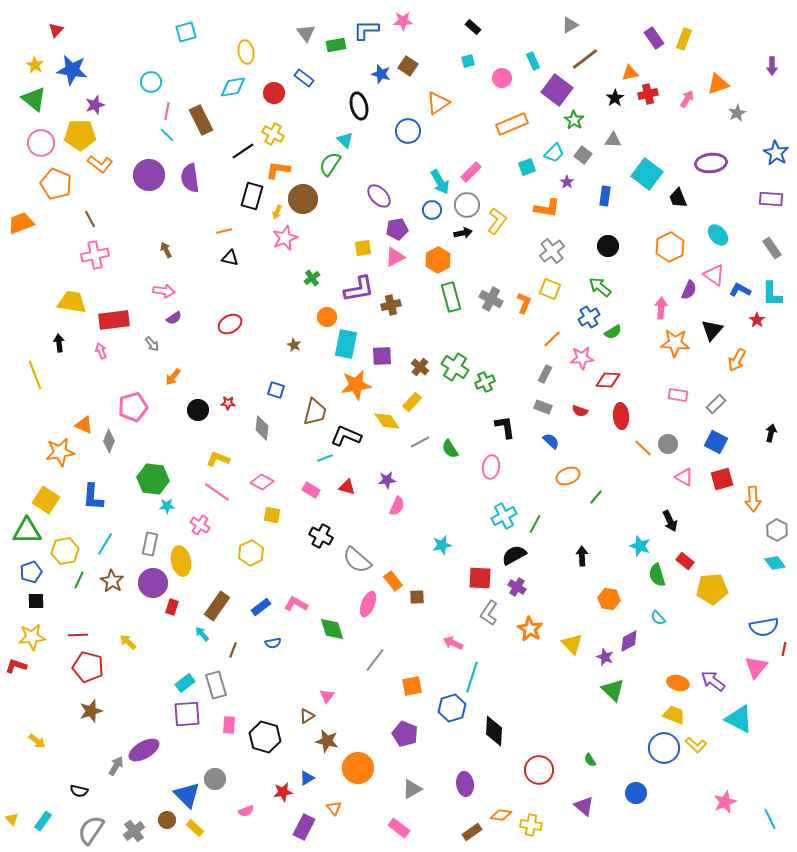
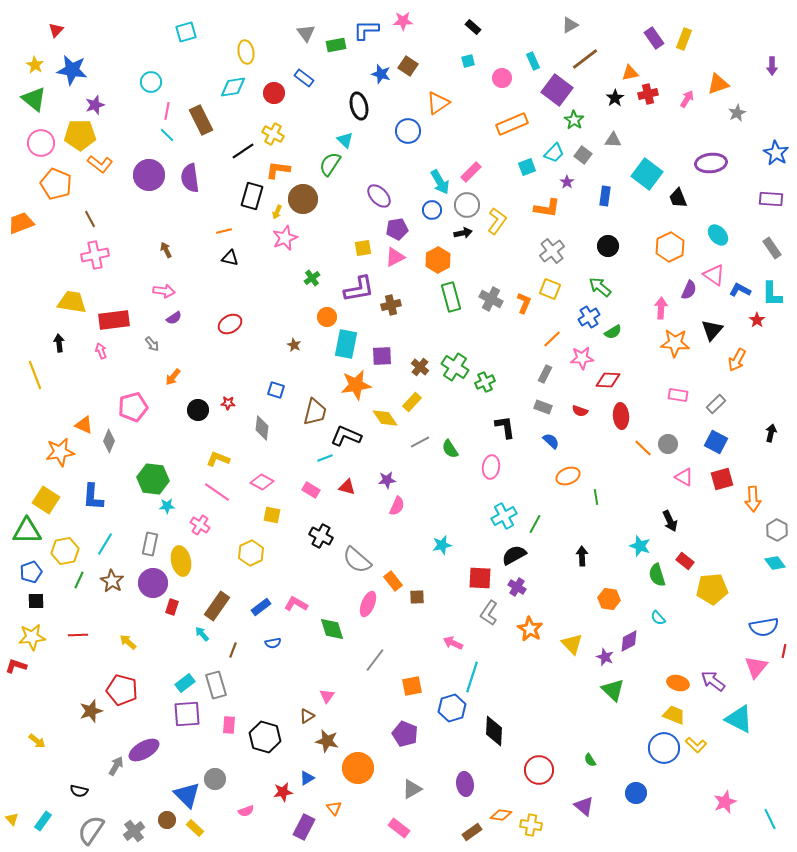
yellow diamond at (387, 421): moved 2 px left, 3 px up
green line at (596, 497): rotated 49 degrees counterclockwise
red line at (784, 649): moved 2 px down
red pentagon at (88, 667): moved 34 px right, 23 px down
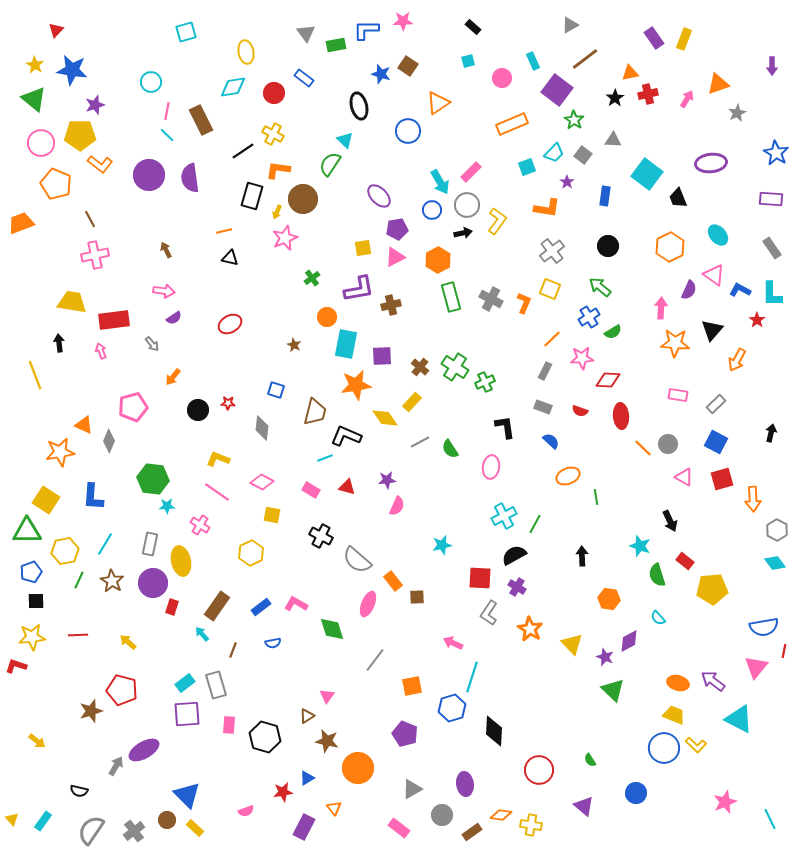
gray rectangle at (545, 374): moved 3 px up
gray circle at (215, 779): moved 227 px right, 36 px down
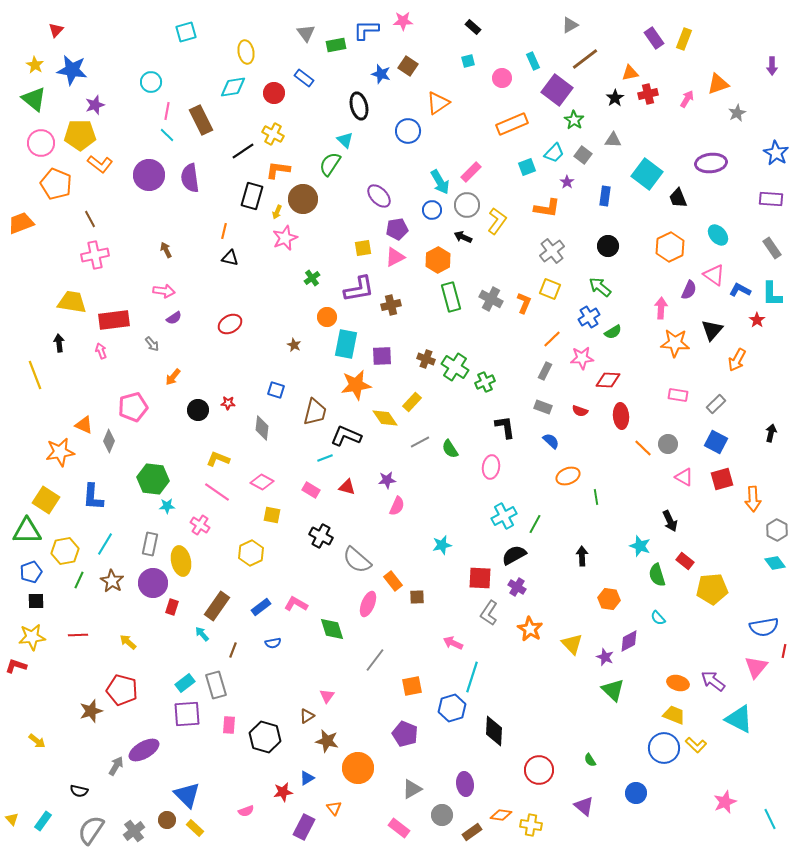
orange line at (224, 231): rotated 63 degrees counterclockwise
black arrow at (463, 233): moved 4 px down; rotated 144 degrees counterclockwise
brown cross at (420, 367): moved 6 px right, 8 px up; rotated 18 degrees counterclockwise
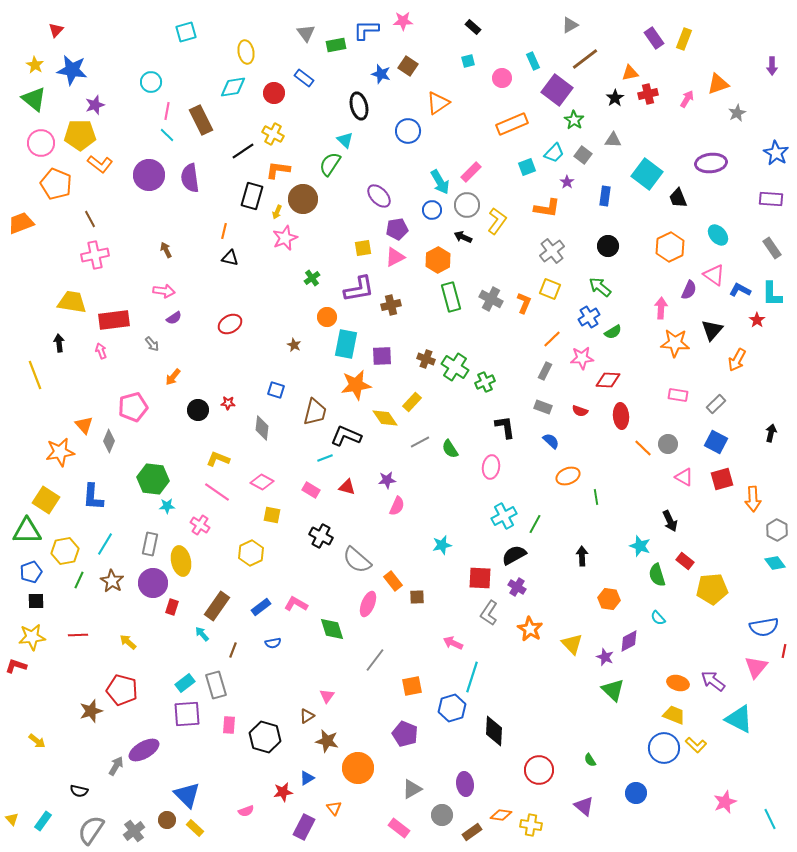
orange triangle at (84, 425): rotated 24 degrees clockwise
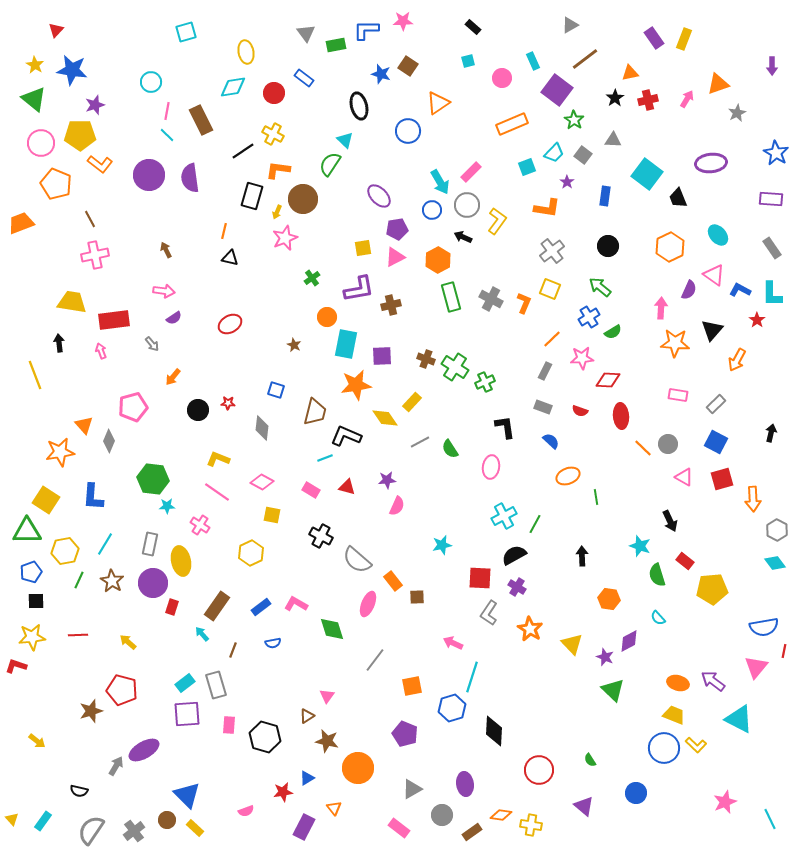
red cross at (648, 94): moved 6 px down
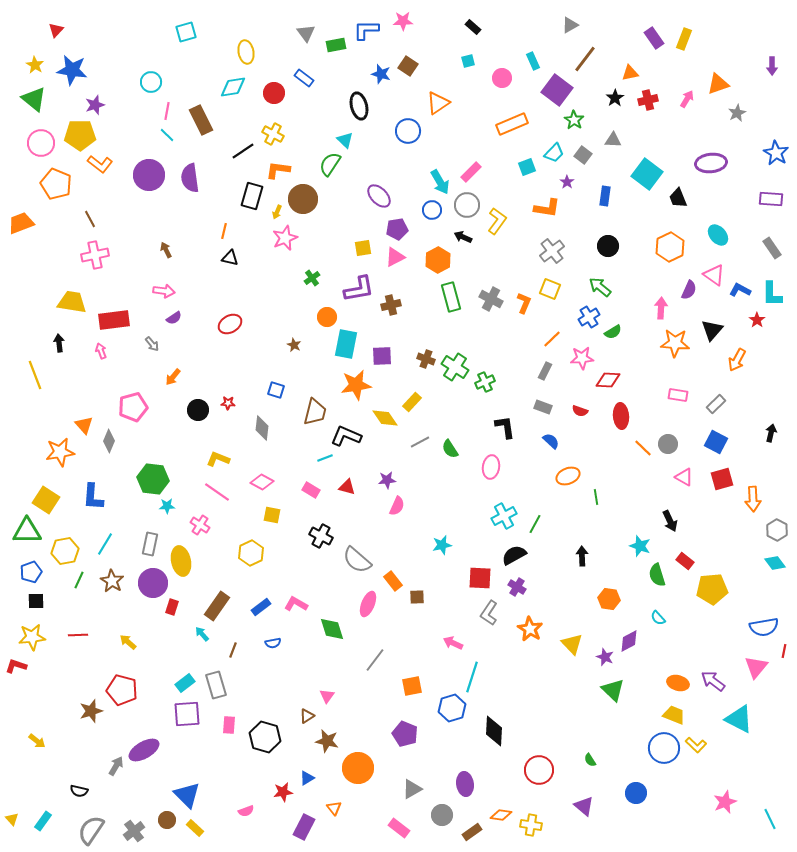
brown line at (585, 59): rotated 16 degrees counterclockwise
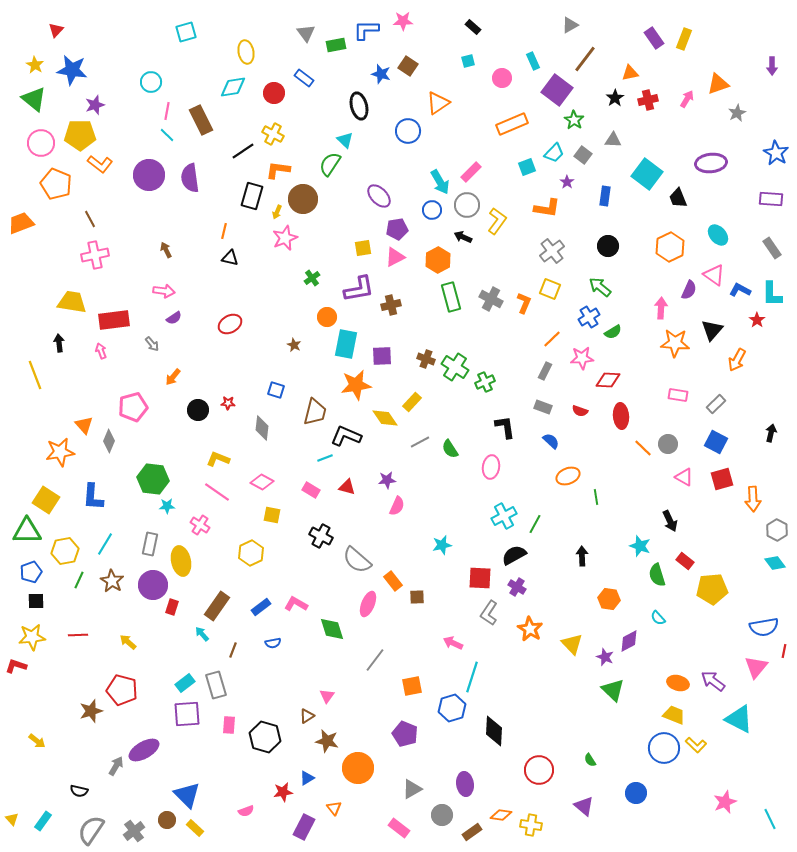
purple circle at (153, 583): moved 2 px down
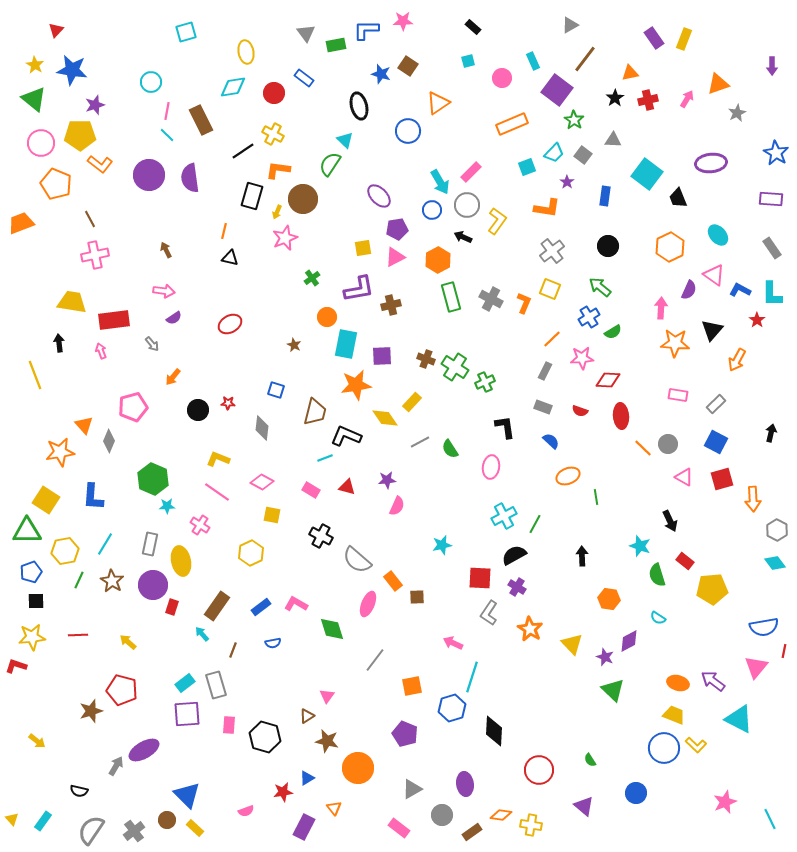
green hexagon at (153, 479): rotated 16 degrees clockwise
cyan semicircle at (658, 618): rotated 14 degrees counterclockwise
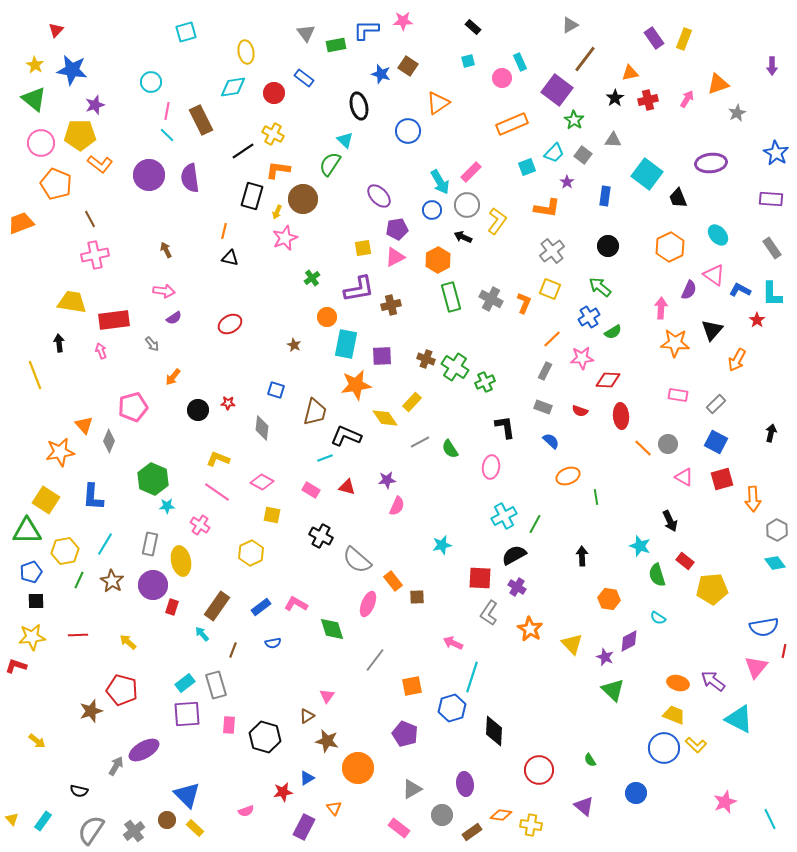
cyan rectangle at (533, 61): moved 13 px left, 1 px down
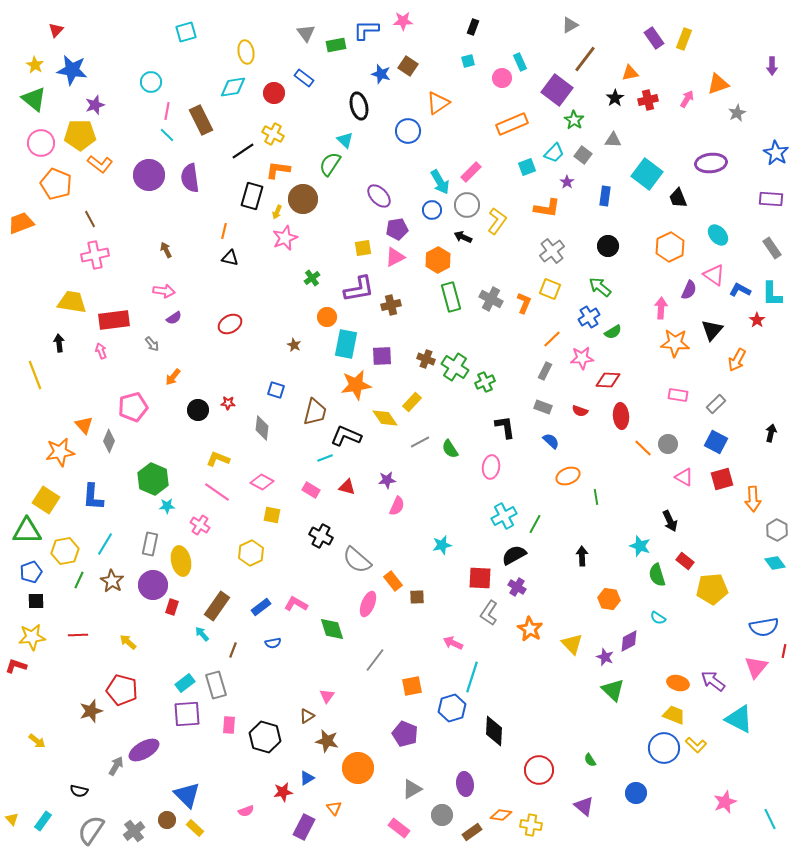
black rectangle at (473, 27): rotated 70 degrees clockwise
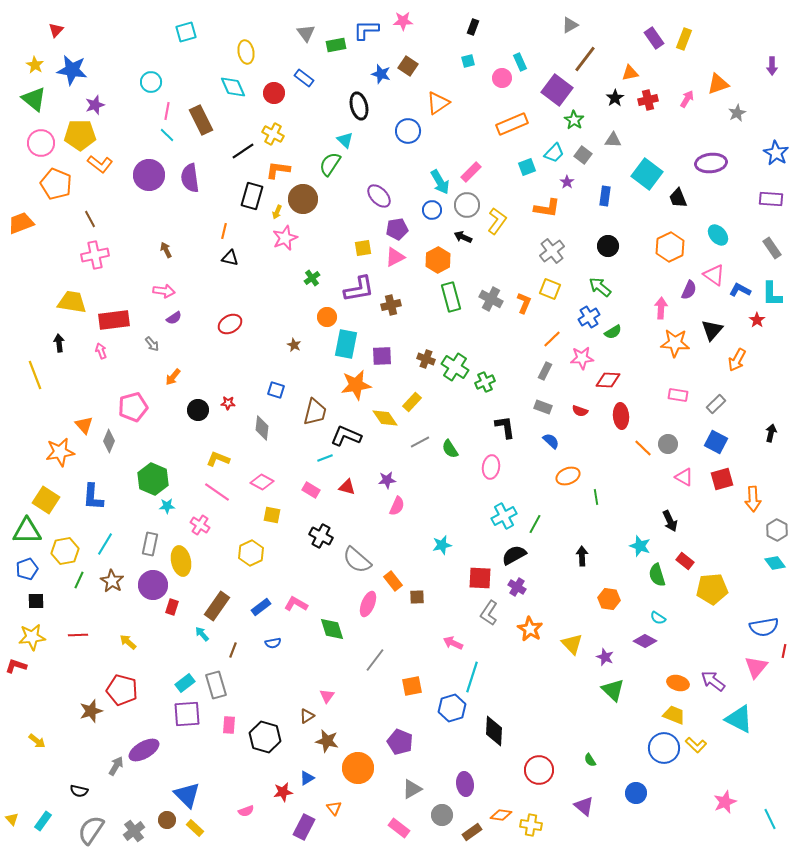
cyan diamond at (233, 87): rotated 76 degrees clockwise
blue pentagon at (31, 572): moved 4 px left, 3 px up
purple diamond at (629, 641): moved 16 px right; rotated 55 degrees clockwise
purple pentagon at (405, 734): moved 5 px left, 8 px down
